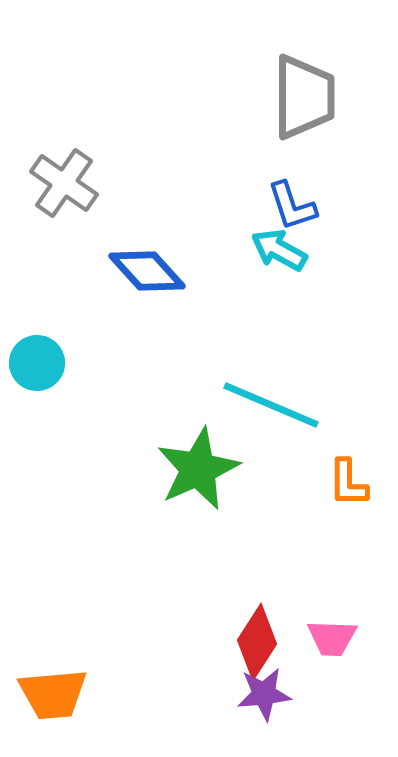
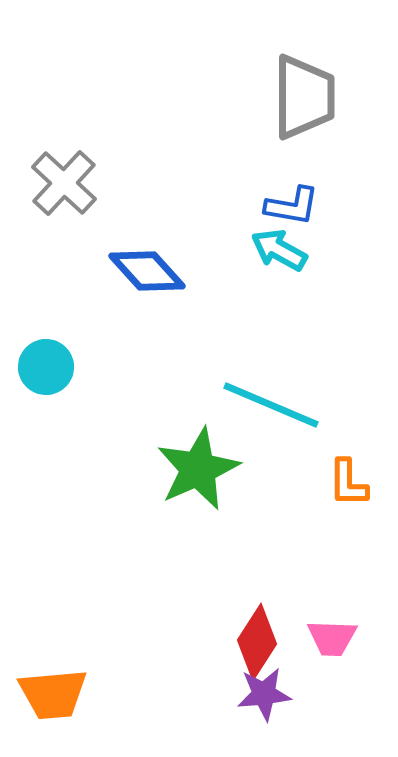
gray cross: rotated 8 degrees clockwise
blue L-shape: rotated 62 degrees counterclockwise
cyan circle: moved 9 px right, 4 px down
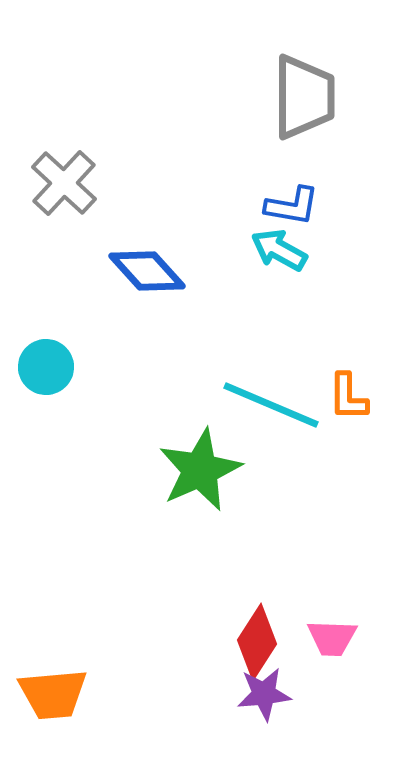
green star: moved 2 px right, 1 px down
orange L-shape: moved 86 px up
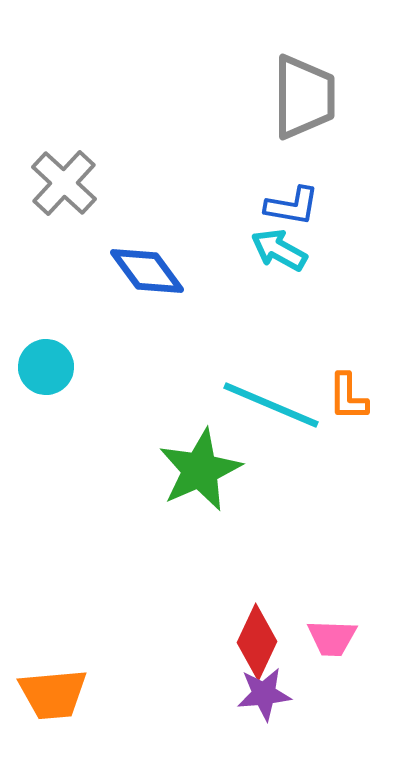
blue diamond: rotated 6 degrees clockwise
red diamond: rotated 8 degrees counterclockwise
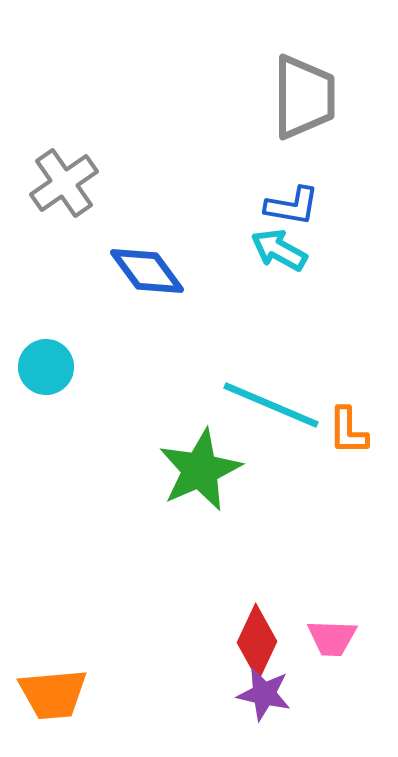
gray cross: rotated 12 degrees clockwise
orange L-shape: moved 34 px down
purple star: rotated 18 degrees clockwise
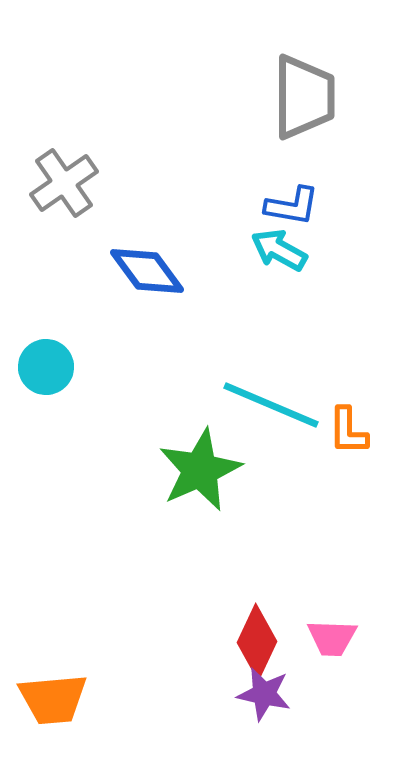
orange trapezoid: moved 5 px down
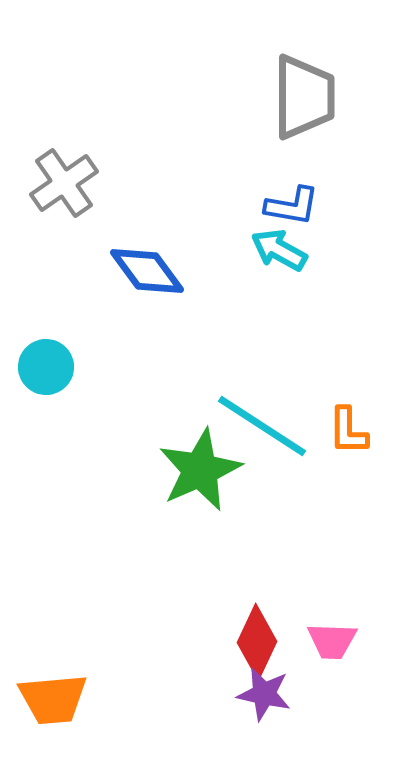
cyan line: moved 9 px left, 21 px down; rotated 10 degrees clockwise
pink trapezoid: moved 3 px down
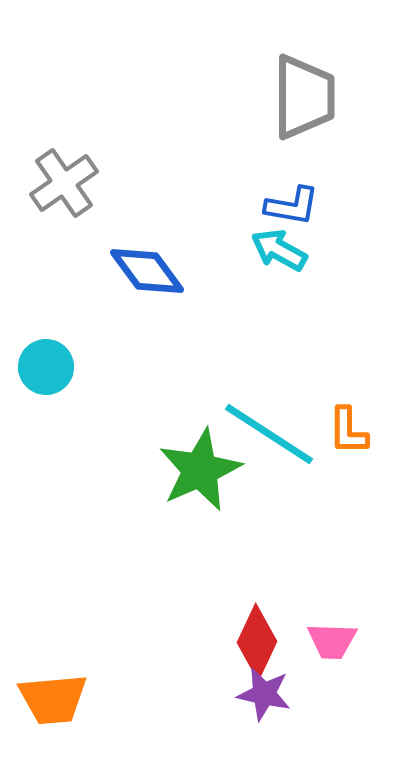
cyan line: moved 7 px right, 8 px down
